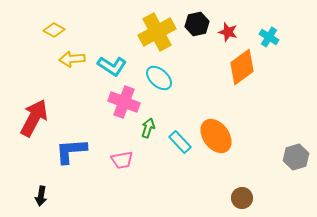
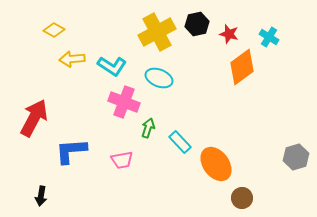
red star: moved 1 px right, 2 px down
cyan ellipse: rotated 20 degrees counterclockwise
orange ellipse: moved 28 px down
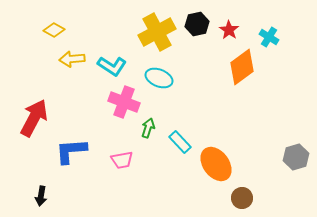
red star: moved 4 px up; rotated 18 degrees clockwise
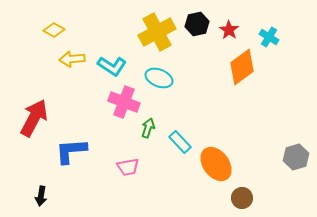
pink trapezoid: moved 6 px right, 7 px down
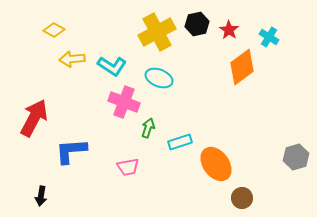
cyan rectangle: rotated 65 degrees counterclockwise
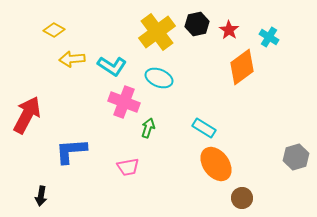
yellow cross: rotated 9 degrees counterclockwise
red arrow: moved 7 px left, 3 px up
cyan rectangle: moved 24 px right, 14 px up; rotated 50 degrees clockwise
